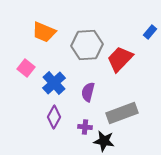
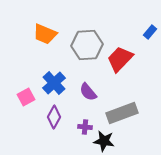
orange trapezoid: moved 1 px right, 2 px down
pink square: moved 29 px down; rotated 24 degrees clockwise
purple semicircle: rotated 54 degrees counterclockwise
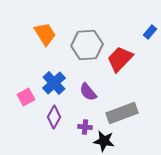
orange trapezoid: rotated 145 degrees counterclockwise
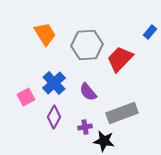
purple cross: rotated 16 degrees counterclockwise
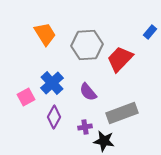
blue cross: moved 2 px left
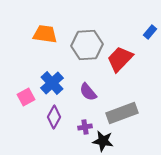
orange trapezoid: rotated 50 degrees counterclockwise
black star: moved 1 px left
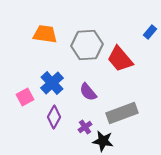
red trapezoid: rotated 84 degrees counterclockwise
pink square: moved 1 px left
purple cross: rotated 24 degrees counterclockwise
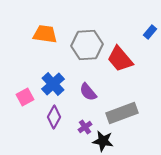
blue cross: moved 1 px right, 1 px down
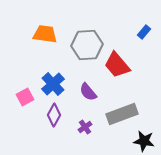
blue rectangle: moved 6 px left
red trapezoid: moved 3 px left, 6 px down
gray rectangle: moved 1 px down
purple diamond: moved 2 px up
black star: moved 41 px right
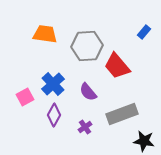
gray hexagon: moved 1 px down
red trapezoid: moved 1 px down
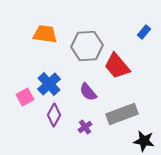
blue cross: moved 4 px left
